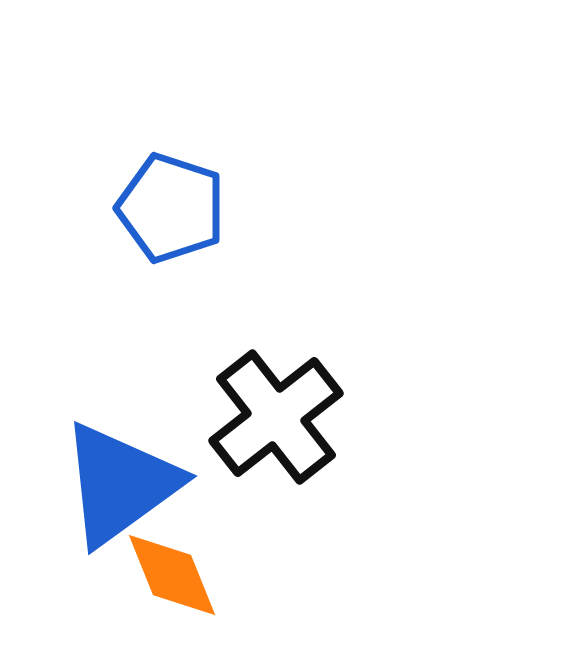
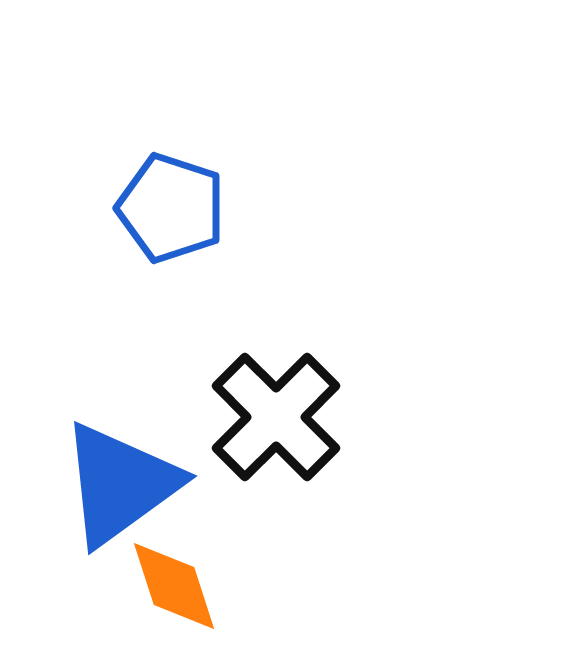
black cross: rotated 7 degrees counterclockwise
orange diamond: moved 2 px right, 11 px down; rotated 4 degrees clockwise
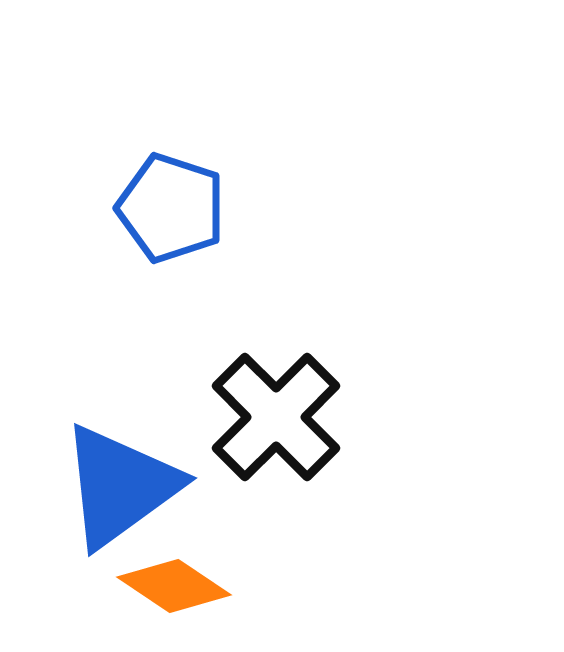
blue triangle: moved 2 px down
orange diamond: rotated 38 degrees counterclockwise
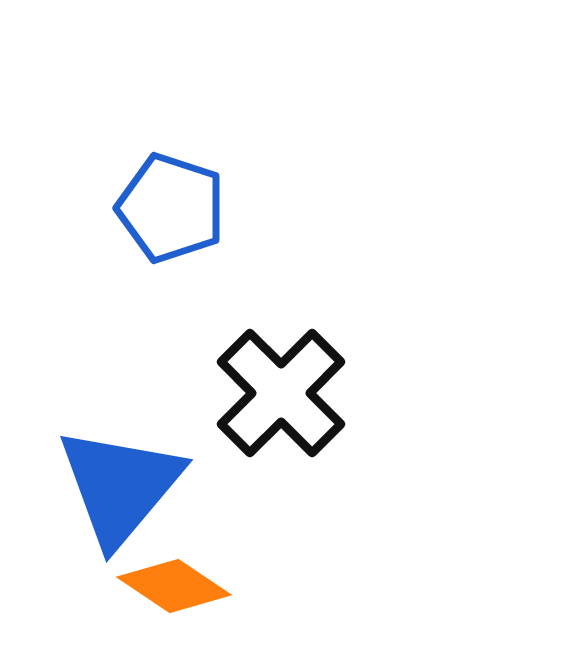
black cross: moved 5 px right, 24 px up
blue triangle: rotated 14 degrees counterclockwise
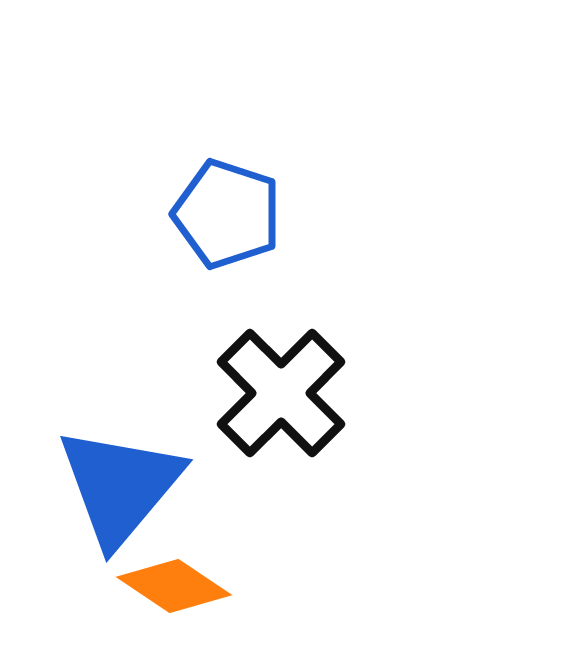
blue pentagon: moved 56 px right, 6 px down
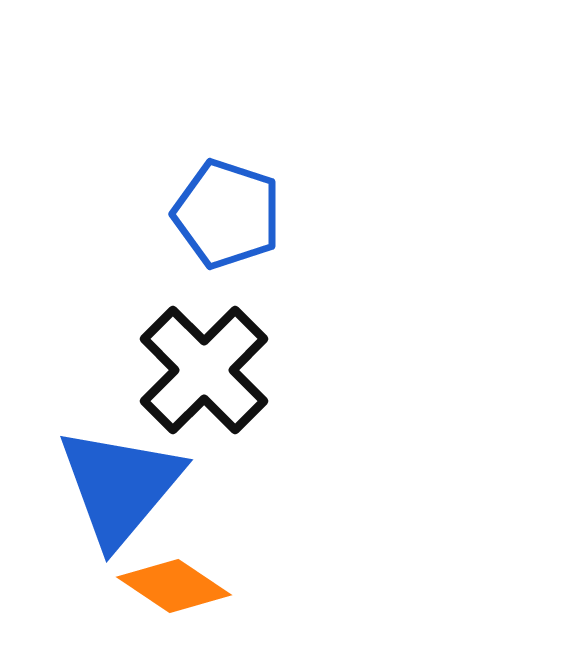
black cross: moved 77 px left, 23 px up
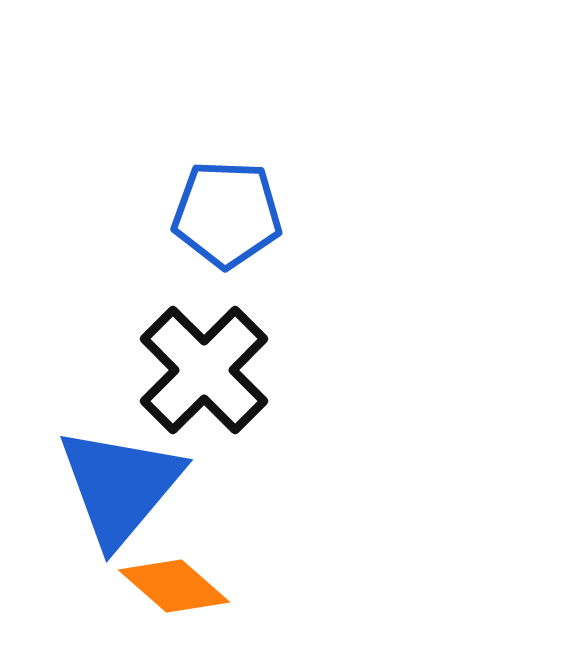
blue pentagon: rotated 16 degrees counterclockwise
orange diamond: rotated 7 degrees clockwise
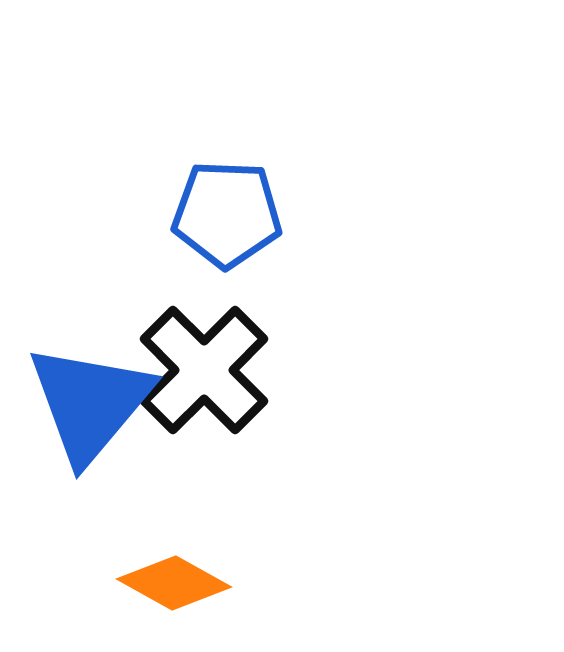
blue triangle: moved 30 px left, 83 px up
orange diamond: moved 3 px up; rotated 12 degrees counterclockwise
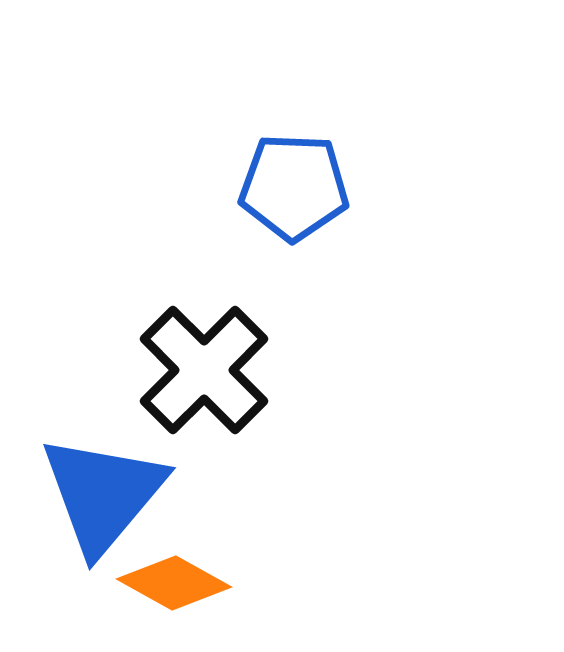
blue pentagon: moved 67 px right, 27 px up
blue triangle: moved 13 px right, 91 px down
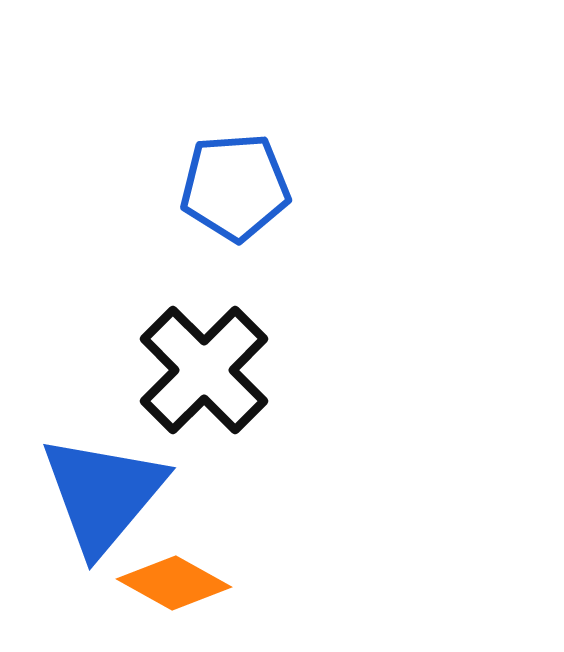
blue pentagon: moved 59 px left; rotated 6 degrees counterclockwise
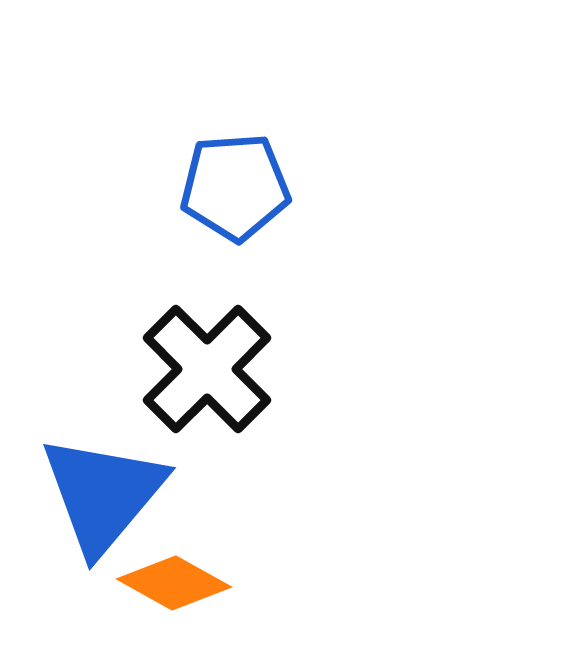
black cross: moved 3 px right, 1 px up
